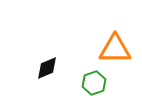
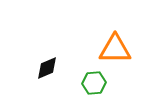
green hexagon: rotated 15 degrees clockwise
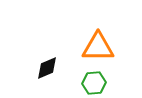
orange triangle: moved 17 px left, 2 px up
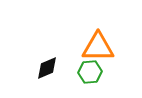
green hexagon: moved 4 px left, 11 px up
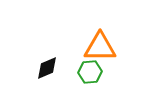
orange triangle: moved 2 px right
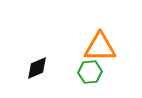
black diamond: moved 10 px left
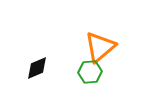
orange triangle: rotated 40 degrees counterclockwise
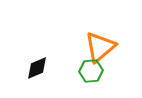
green hexagon: moved 1 px right, 1 px up
